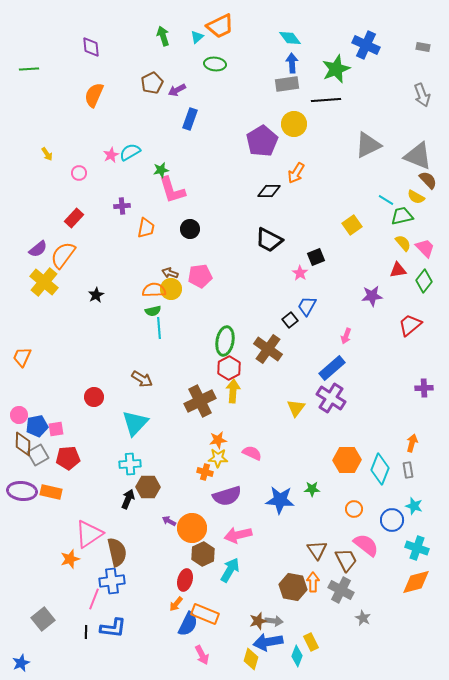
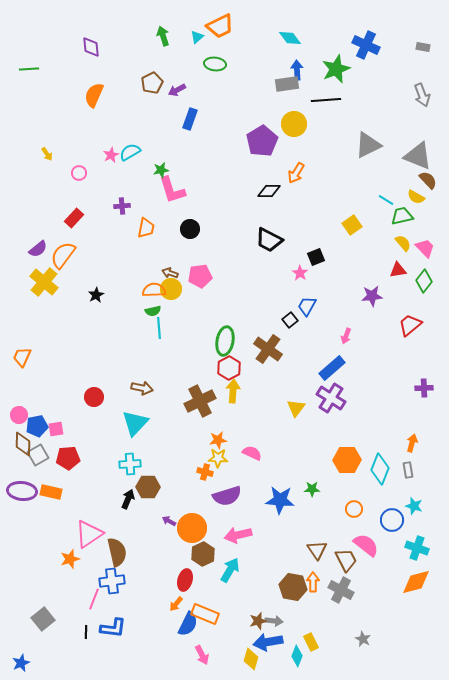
blue arrow at (292, 63): moved 5 px right, 7 px down
brown arrow at (142, 379): moved 9 px down; rotated 20 degrees counterclockwise
gray star at (363, 618): moved 21 px down
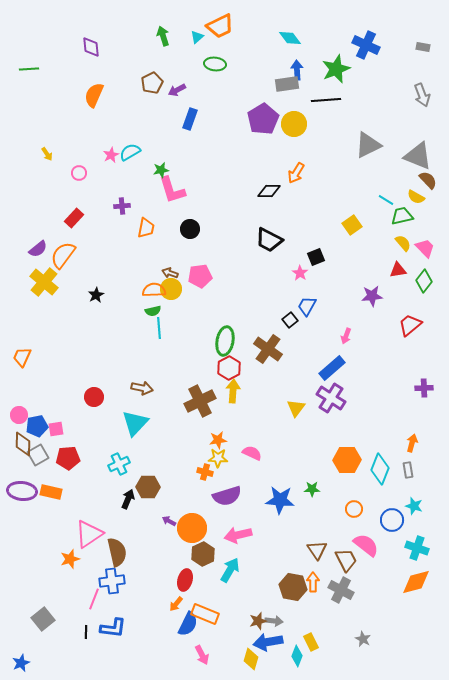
purple pentagon at (262, 141): moved 1 px right, 22 px up
cyan cross at (130, 464): moved 11 px left; rotated 20 degrees counterclockwise
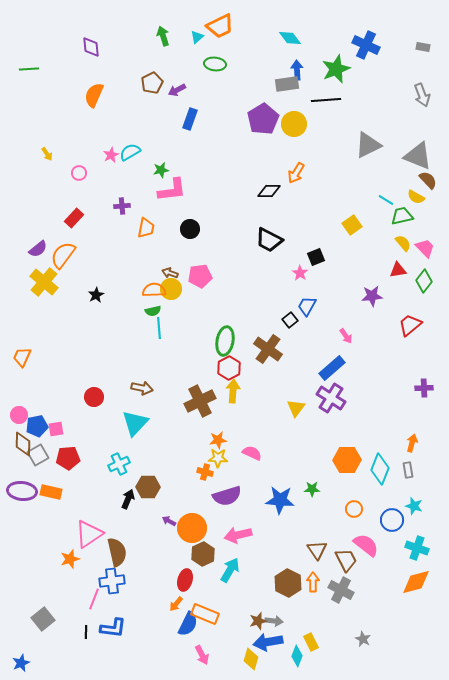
pink L-shape at (172, 190): rotated 80 degrees counterclockwise
pink arrow at (346, 336): rotated 56 degrees counterclockwise
brown hexagon at (293, 587): moved 5 px left, 4 px up; rotated 16 degrees clockwise
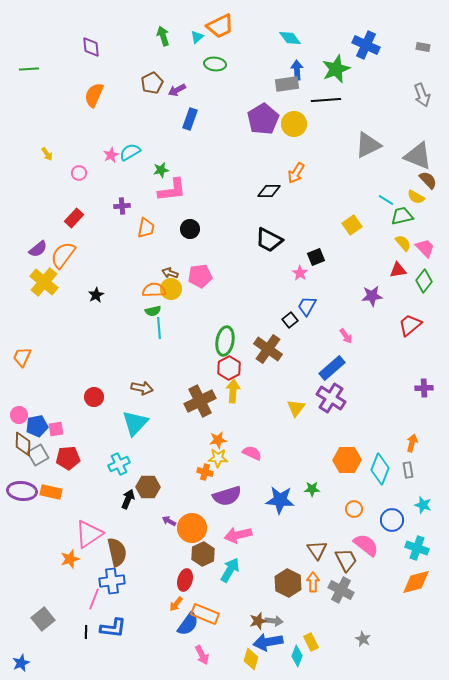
cyan star at (414, 506): moved 9 px right, 1 px up
blue semicircle at (188, 624): rotated 10 degrees clockwise
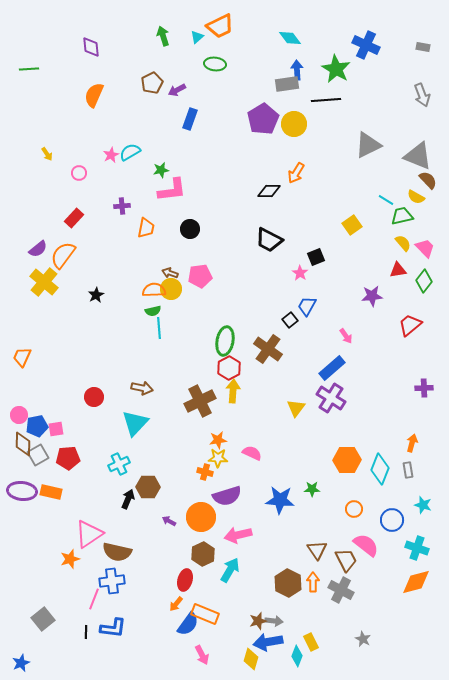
green star at (336, 69): rotated 20 degrees counterclockwise
orange circle at (192, 528): moved 9 px right, 11 px up
brown semicircle at (117, 552): rotated 116 degrees clockwise
